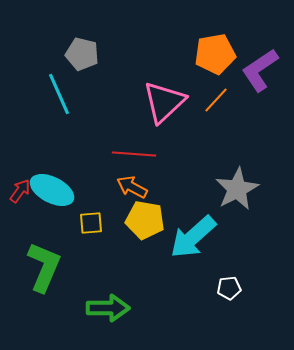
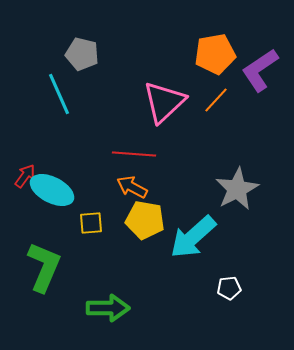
red arrow: moved 5 px right, 15 px up
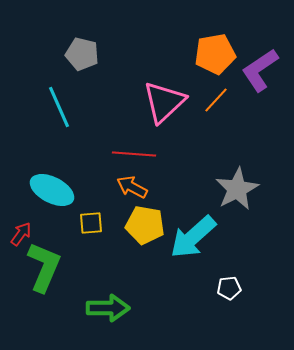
cyan line: moved 13 px down
red arrow: moved 4 px left, 58 px down
yellow pentagon: moved 5 px down
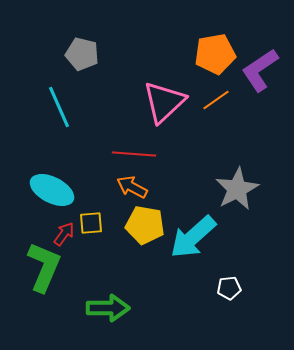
orange line: rotated 12 degrees clockwise
red arrow: moved 43 px right
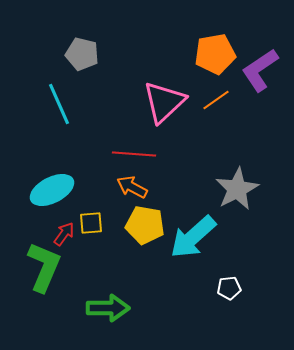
cyan line: moved 3 px up
cyan ellipse: rotated 54 degrees counterclockwise
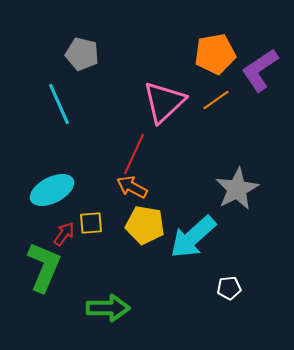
red line: rotated 69 degrees counterclockwise
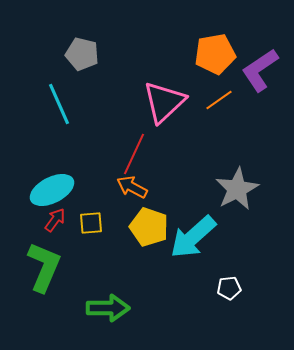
orange line: moved 3 px right
yellow pentagon: moved 4 px right, 2 px down; rotated 9 degrees clockwise
red arrow: moved 9 px left, 14 px up
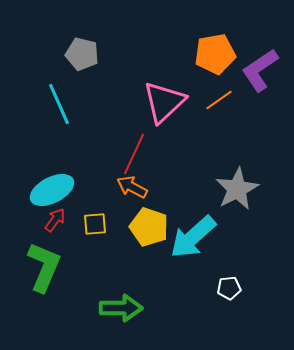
yellow square: moved 4 px right, 1 px down
green arrow: moved 13 px right
